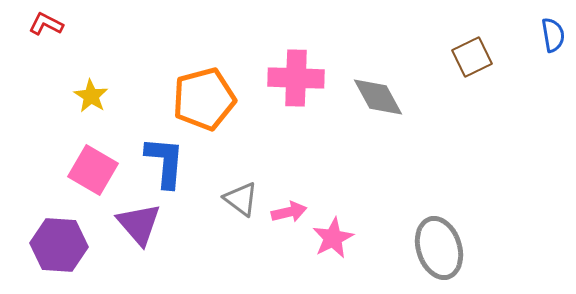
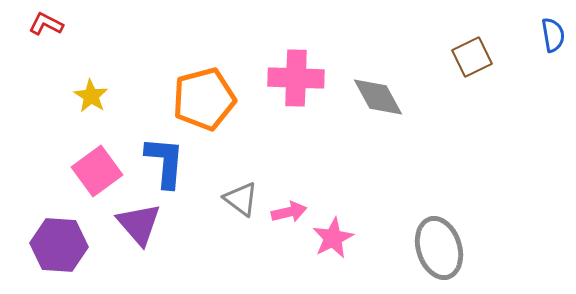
pink square: moved 4 px right, 1 px down; rotated 24 degrees clockwise
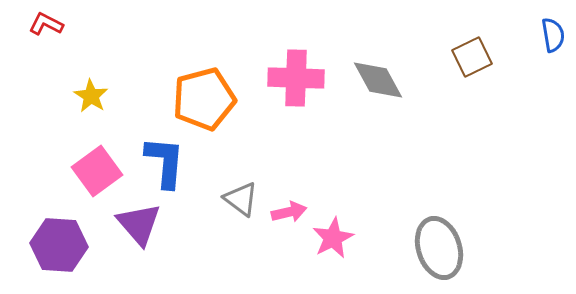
gray diamond: moved 17 px up
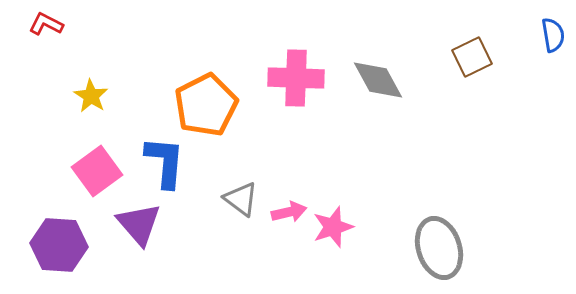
orange pentagon: moved 2 px right, 6 px down; rotated 12 degrees counterclockwise
pink star: moved 11 px up; rotated 9 degrees clockwise
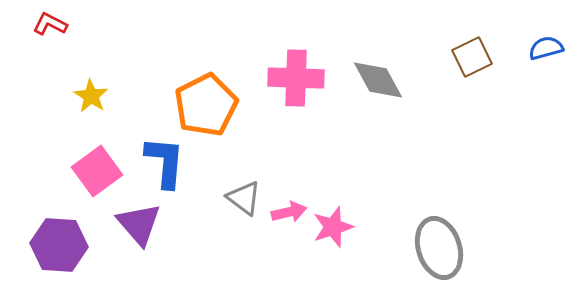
red L-shape: moved 4 px right
blue semicircle: moved 7 px left, 13 px down; rotated 96 degrees counterclockwise
gray triangle: moved 3 px right, 1 px up
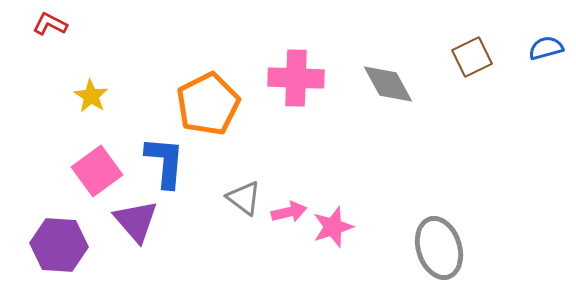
gray diamond: moved 10 px right, 4 px down
orange pentagon: moved 2 px right, 1 px up
purple triangle: moved 3 px left, 3 px up
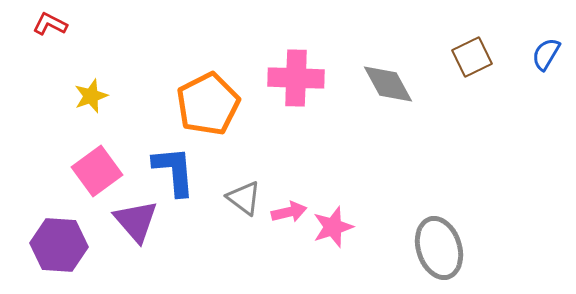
blue semicircle: moved 6 px down; rotated 44 degrees counterclockwise
yellow star: rotated 20 degrees clockwise
blue L-shape: moved 9 px right, 9 px down; rotated 10 degrees counterclockwise
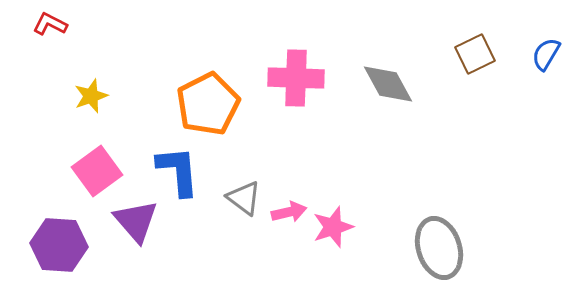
brown square: moved 3 px right, 3 px up
blue L-shape: moved 4 px right
